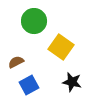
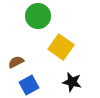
green circle: moved 4 px right, 5 px up
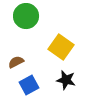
green circle: moved 12 px left
black star: moved 6 px left, 2 px up
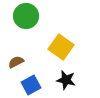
blue square: moved 2 px right
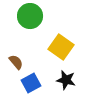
green circle: moved 4 px right
brown semicircle: rotated 77 degrees clockwise
blue square: moved 2 px up
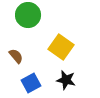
green circle: moved 2 px left, 1 px up
brown semicircle: moved 6 px up
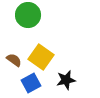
yellow square: moved 20 px left, 10 px down
brown semicircle: moved 2 px left, 4 px down; rotated 14 degrees counterclockwise
black star: rotated 24 degrees counterclockwise
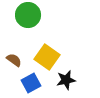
yellow square: moved 6 px right
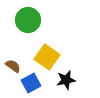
green circle: moved 5 px down
brown semicircle: moved 1 px left, 6 px down
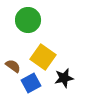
yellow square: moved 4 px left
black star: moved 2 px left, 2 px up
